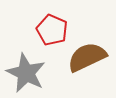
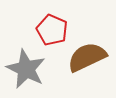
gray star: moved 4 px up
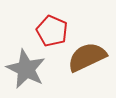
red pentagon: moved 1 px down
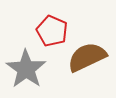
gray star: rotated 9 degrees clockwise
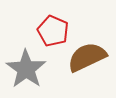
red pentagon: moved 1 px right
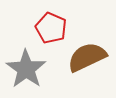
red pentagon: moved 2 px left, 3 px up
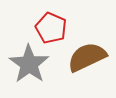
gray star: moved 3 px right, 5 px up
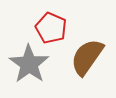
brown semicircle: rotated 30 degrees counterclockwise
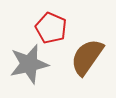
gray star: rotated 24 degrees clockwise
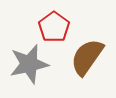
red pentagon: moved 3 px right, 1 px up; rotated 12 degrees clockwise
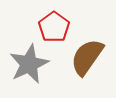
gray star: rotated 12 degrees counterclockwise
